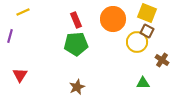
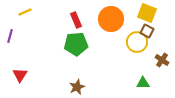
yellow line: moved 2 px right
orange circle: moved 2 px left
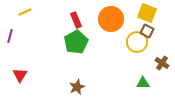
green pentagon: moved 2 px up; rotated 25 degrees counterclockwise
brown cross: moved 3 px down
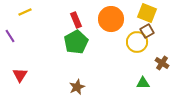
brown square: rotated 32 degrees clockwise
purple line: rotated 48 degrees counterclockwise
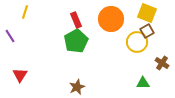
yellow line: rotated 48 degrees counterclockwise
green pentagon: moved 1 px up
